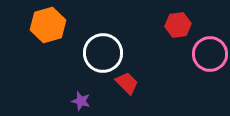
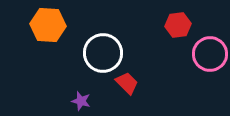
orange hexagon: rotated 20 degrees clockwise
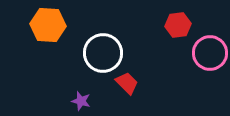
pink circle: moved 1 px up
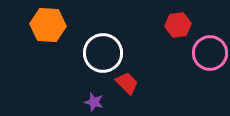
purple star: moved 13 px right, 1 px down
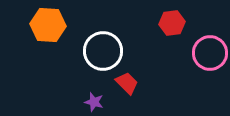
red hexagon: moved 6 px left, 2 px up
white circle: moved 2 px up
